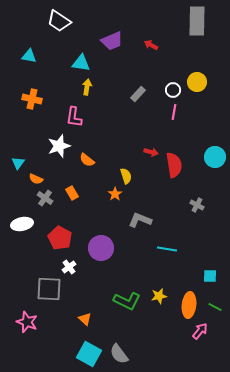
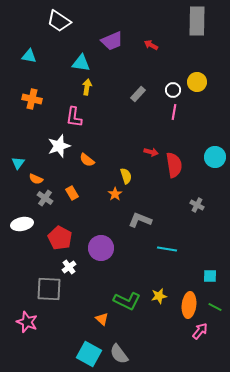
orange triangle at (85, 319): moved 17 px right
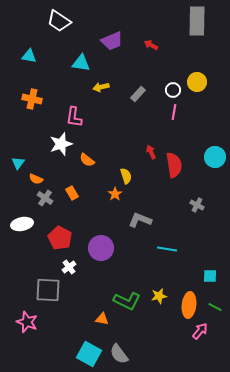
yellow arrow at (87, 87): moved 14 px right; rotated 112 degrees counterclockwise
white star at (59, 146): moved 2 px right, 2 px up
red arrow at (151, 152): rotated 128 degrees counterclockwise
gray square at (49, 289): moved 1 px left, 1 px down
orange triangle at (102, 319): rotated 32 degrees counterclockwise
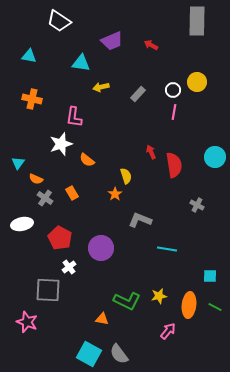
pink arrow at (200, 331): moved 32 px left
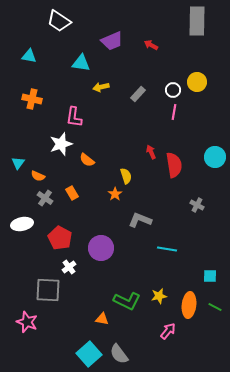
orange semicircle at (36, 179): moved 2 px right, 3 px up
cyan square at (89, 354): rotated 20 degrees clockwise
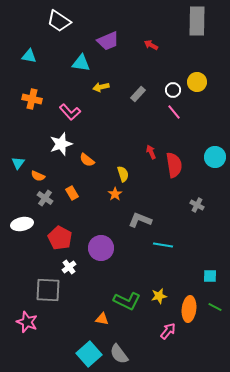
purple trapezoid at (112, 41): moved 4 px left
pink line at (174, 112): rotated 49 degrees counterclockwise
pink L-shape at (74, 117): moved 4 px left, 5 px up; rotated 50 degrees counterclockwise
yellow semicircle at (126, 176): moved 3 px left, 2 px up
cyan line at (167, 249): moved 4 px left, 4 px up
orange ellipse at (189, 305): moved 4 px down
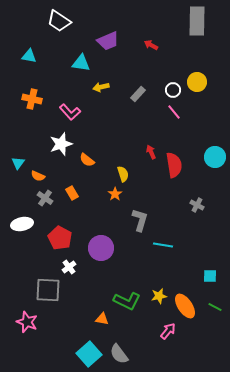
gray L-shape at (140, 220): rotated 85 degrees clockwise
orange ellipse at (189, 309): moved 4 px left, 3 px up; rotated 40 degrees counterclockwise
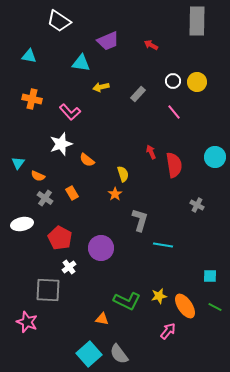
white circle at (173, 90): moved 9 px up
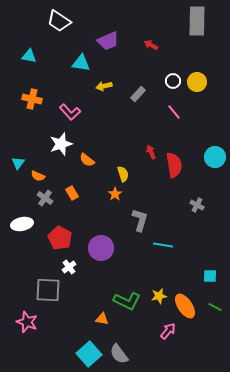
yellow arrow at (101, 87): moved 3 px right, 1 px up
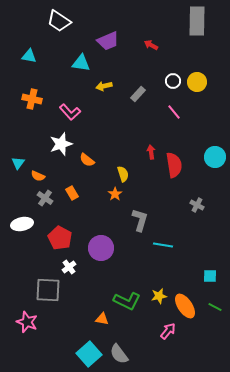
red arrow at (151, 152): rotated 16 degrees clockwise
